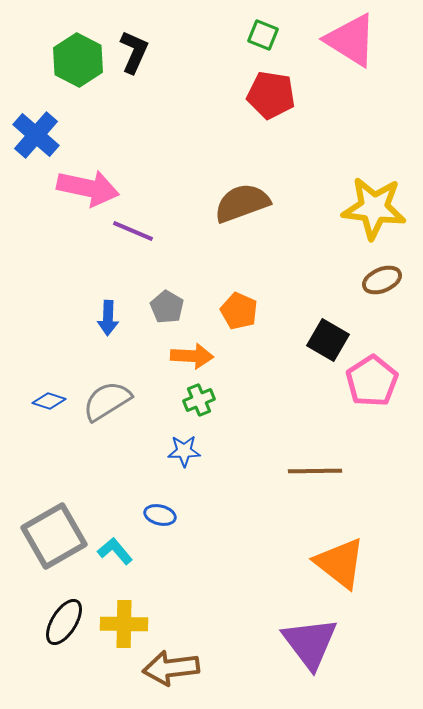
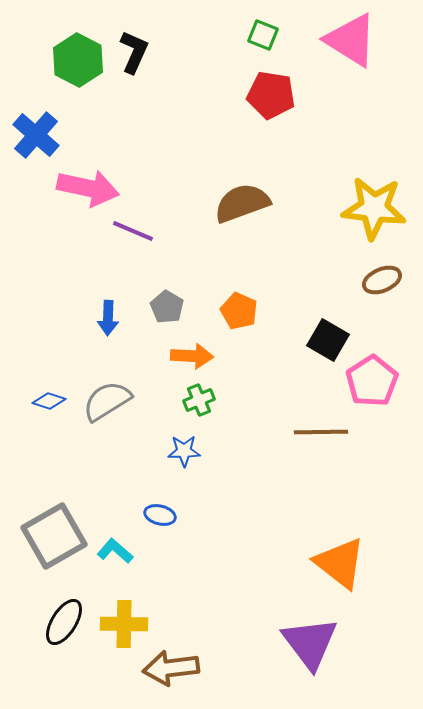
brown line: moved 6 px right, 39 px up
cyan L-shape: rotated 9 degrees counterclockwise
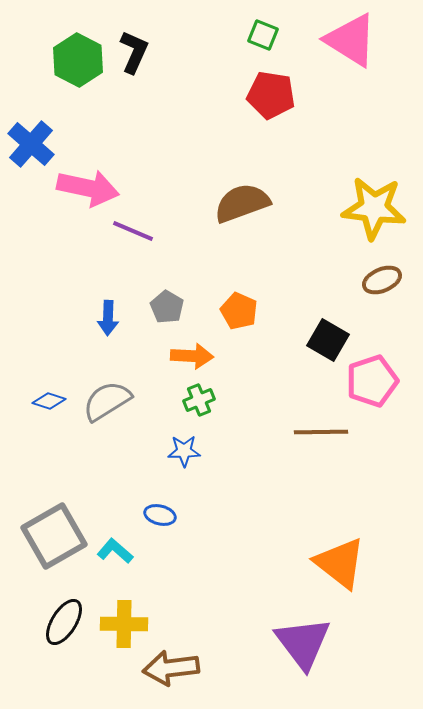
blue cross: moved 5 px left, 9 px down
pink pentagon: rotated 15 degrees clockwise
purple triangle: moved 7 px left
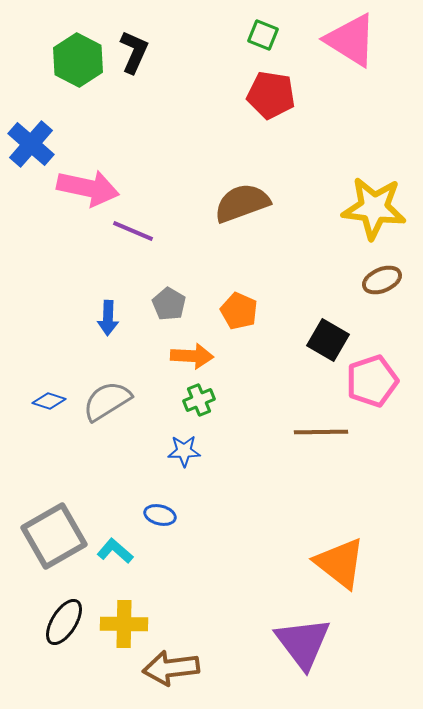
gray pentagon: moved 2 px right, 3 px up
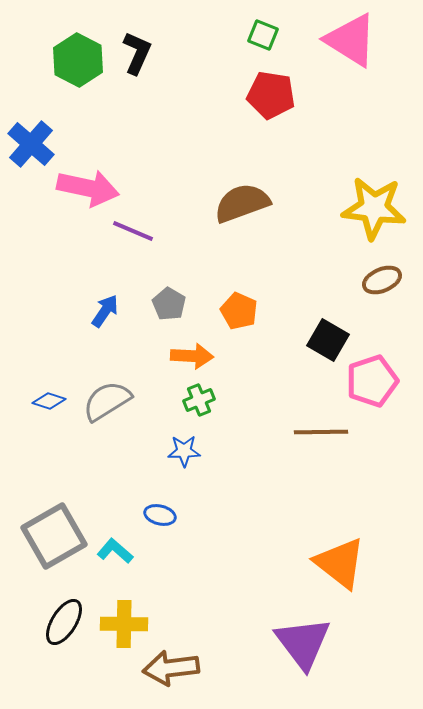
black L-shape: moved 3 px right, 1 px down
blue arrow: moved 3 px left, 7 px up; rotated 148 degrees counterclockwise
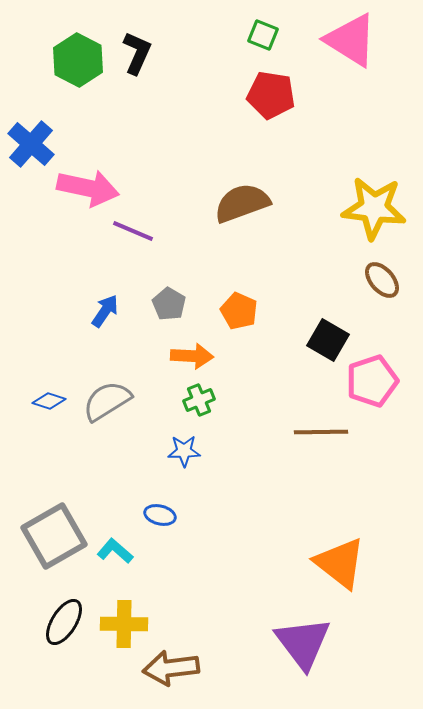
brown ellipse: rotated 72 degrees clockwise
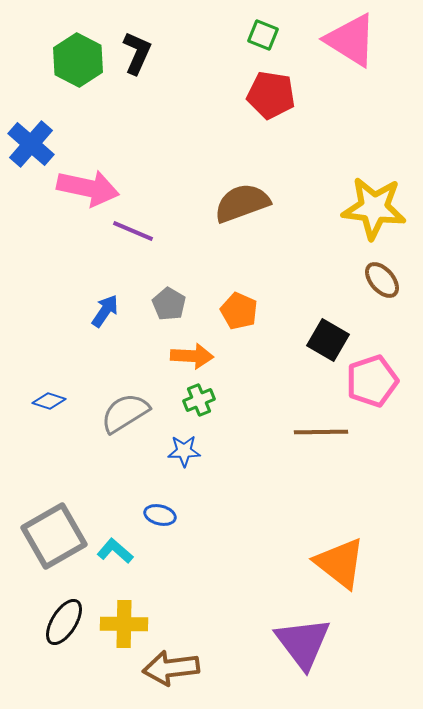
gray semicircle: moved 18 px right, 12 px down
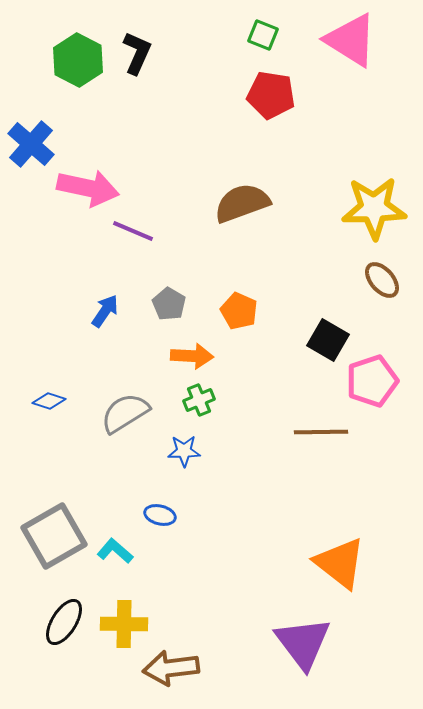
yellow star: rotated 8 degrees counterclockwise
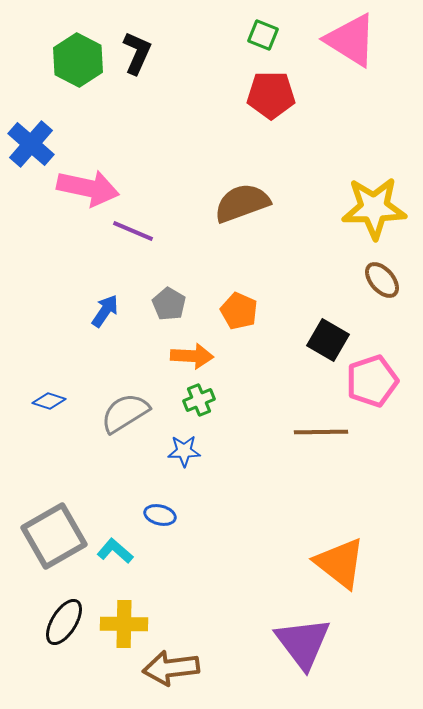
red pentagon: rotated 9 degrees counterclockwise
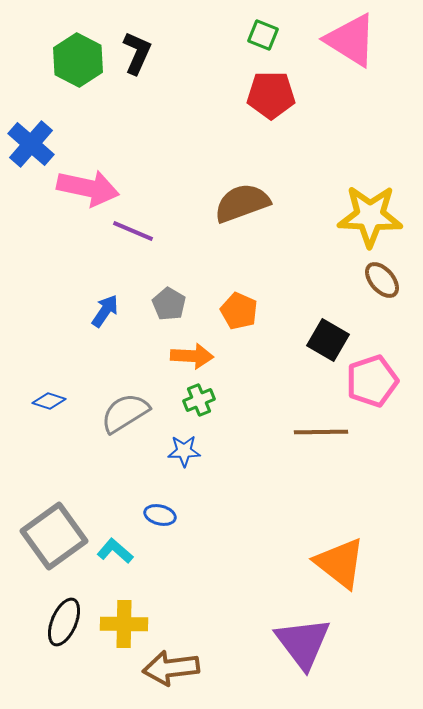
yellow star: moved 4 px left, 8 px down; rotated 4 degrees clockwise
gray square: rotated 6 degrees counterclockwise
black ellipse: rotated 9 degrees counterclockwise
